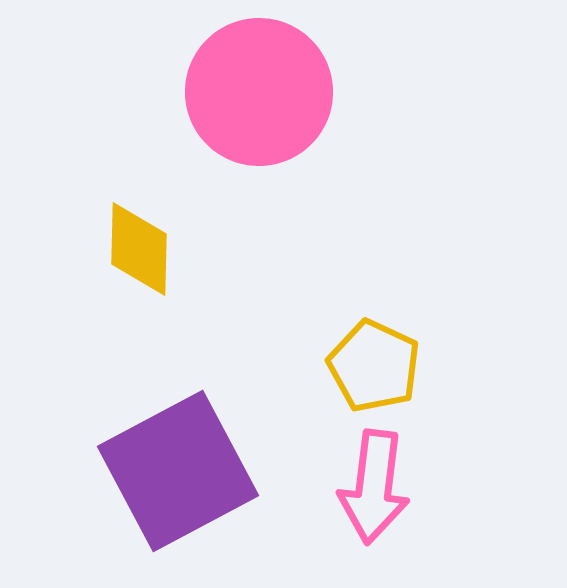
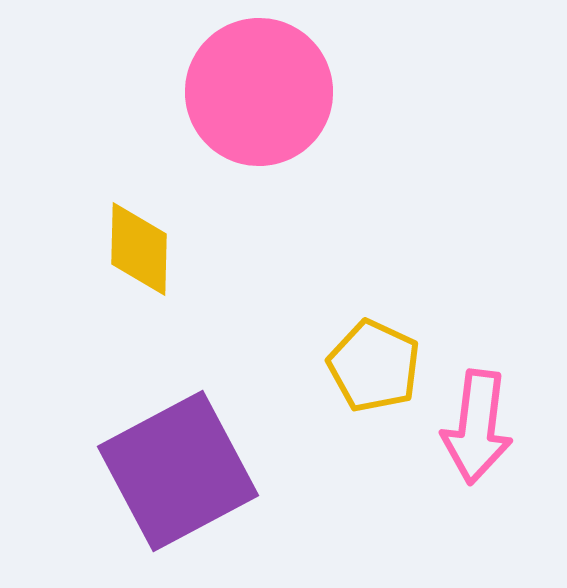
pink arrow: moved 103 px right, 60 px up
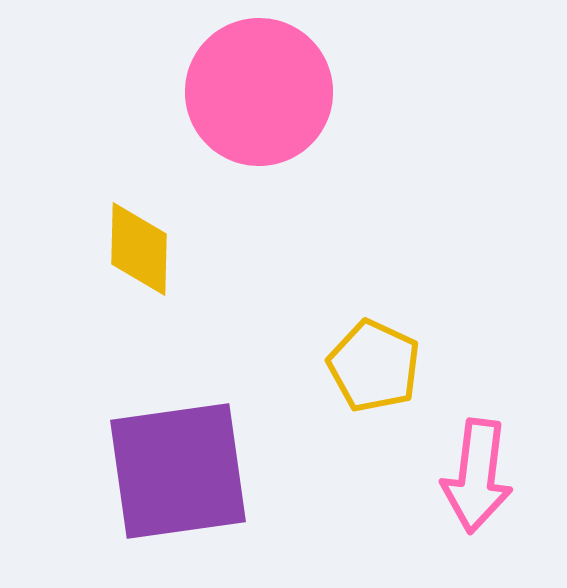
pink arrow: moved 49 px down
purple square: rotated 20 degrees clockwise
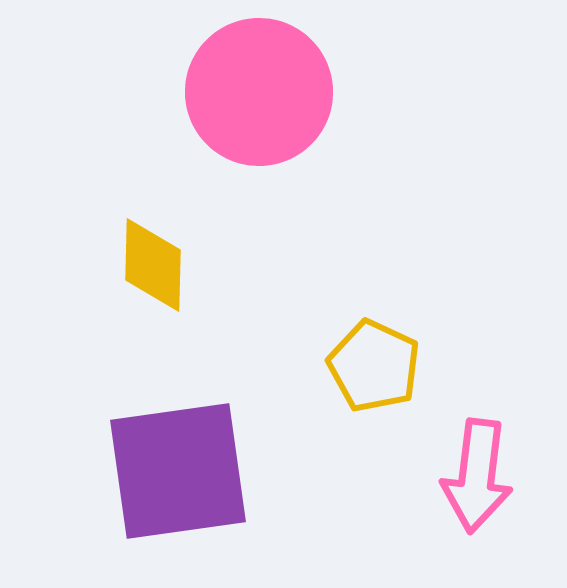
yellow diamond: moved 14 px right, 16 px down
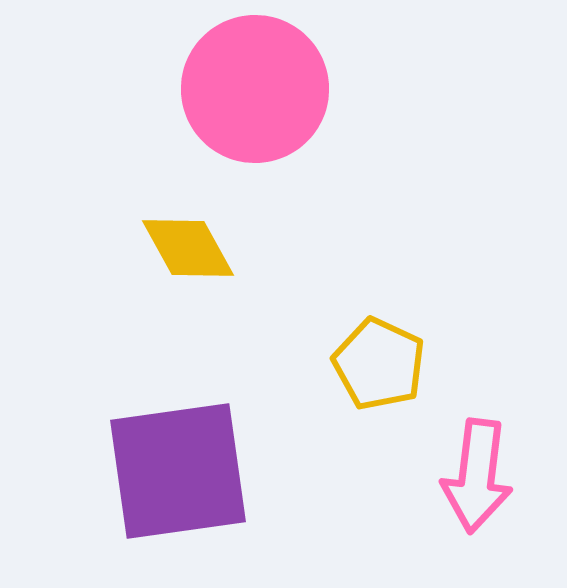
pink circle: moved 4 px left, 3 px up
yellow diamond: moved 35 px right, 17 px up; rotated 30 degrees counterclockwise
yellow pentagon: moved 5 px right, 2 px up
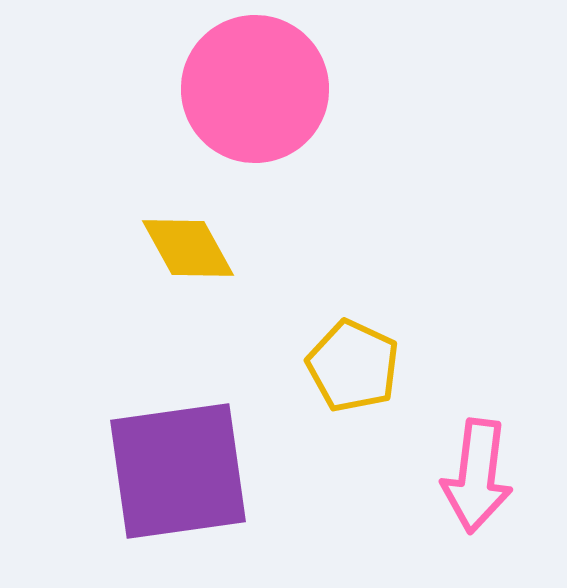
yellow pentagon: moved 26 px left, 2 px down
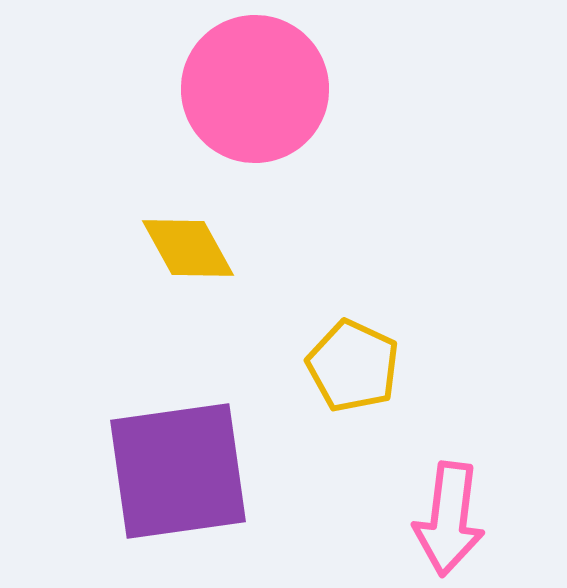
pink arrow: moved 28 px left, 43 px down
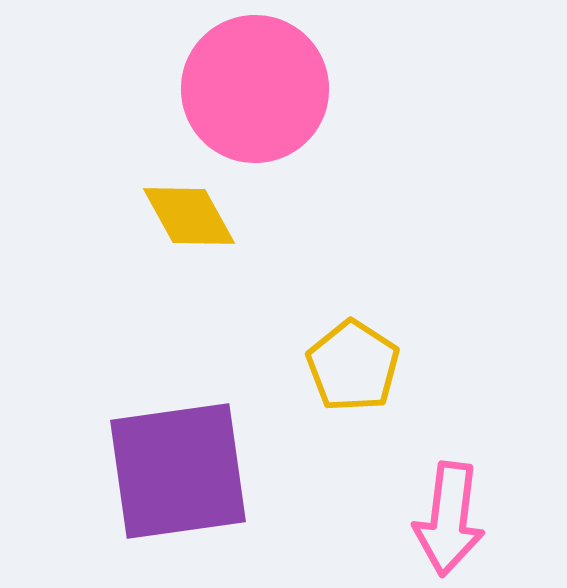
yellow diamond: moved 1 px right, 32 px up
yellow pentagon: rotated 8 degrees clockwise
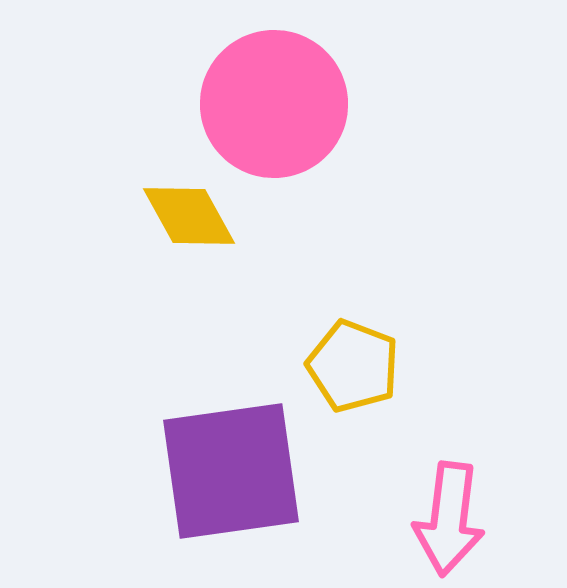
pink circle: moved 19 px right, 15 px down
yellow pentagon: rotated 12 degrees counterclockwise
purple square: moved 53 px right
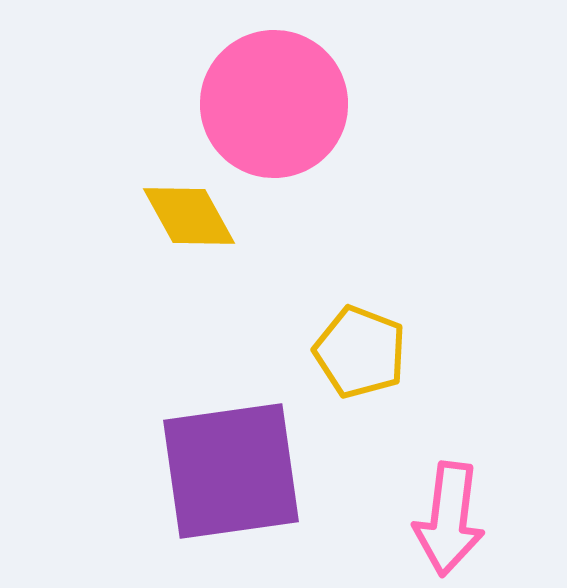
yellow pentagon: moved 7 px right, 14 px up
